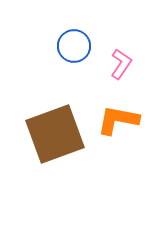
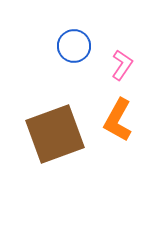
pink L-shape: moved 1 px right, 1 px down
orange L-shape: rotated 72 degrees counterclockwise
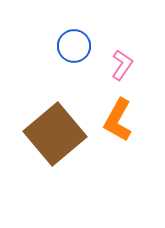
brown square: rotated 20 degrees counterclockwise
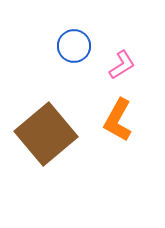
pink L-shape: rotated 24 degrees clockwise
brown square: moved 9 px left
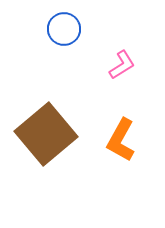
blue circle: moved 10 px left, 17 px up
orange L-shape: moved 3 px right, 20 px down
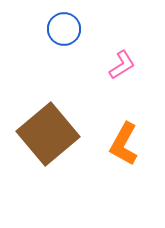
brown square: moved 2 px right
orange L-shape: moved 3 px right, 4 px down
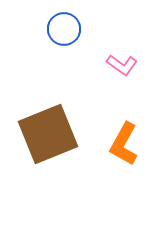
pink L-shape: rotated 68 degrees clockwise
brown square: rotated 18 degrees clockwise
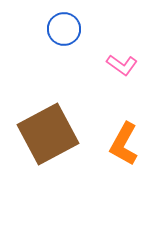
brown square: rotated 6 degrees counterclockwise
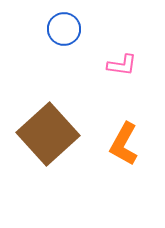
pink L-shape: rotated 28 degrees counterclockwise
brown square: rotated 14 degrees counterclockwise
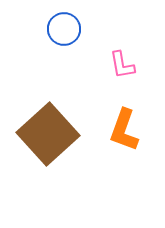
pink L-shape: rotated 72 degrees clockwise
orange L-shape: moved 14 px up; rotated 9 degrees counterclockwise
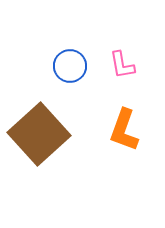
blue circle: moved 6 px right, 37 px down
brown square: moved 9 px left
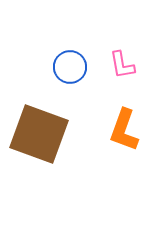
blue circle: moved 1 px down
brown square: rotated 28 degrees counterclockwise
